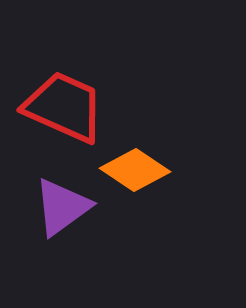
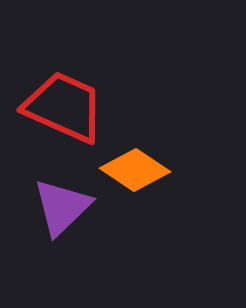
purple triangle: rotated 8 degrees counterclockwise
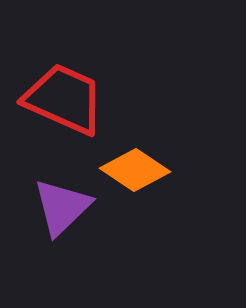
red trapezoid: moved 8 px up
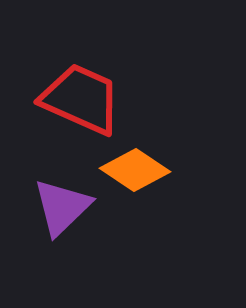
red trapezoid: moved 17 px right
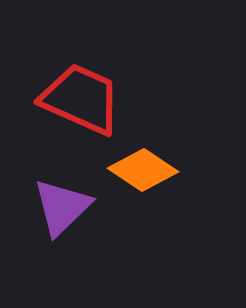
orange diamond: moved 8 px right
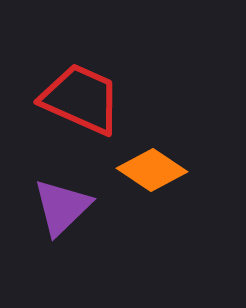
orange diamond: moved 9 px right
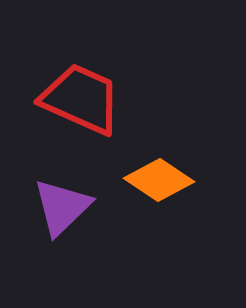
orange diamond: moved 7 px right, 10 px down
